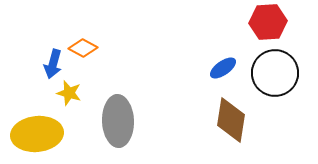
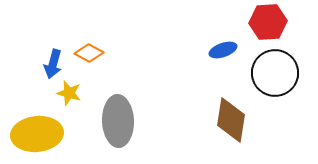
orange diamond: moved 6 px right, 5 px down
blue ellipse: moved 18 px up; rotated 16 degrees clockwise
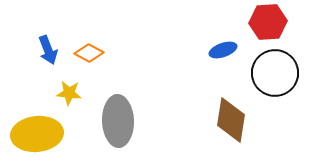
blue arrow: moved 5 px left, 14 px up; rotated 36 degrees counterclockwise
yellow star: rotated 10 degrees counterclockwise
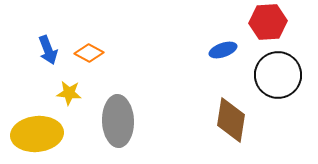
black circle: moved 3 px right, 2 px down
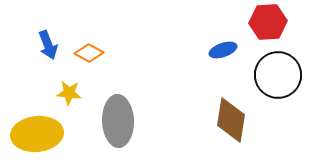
blue arrow: moved 5 px up
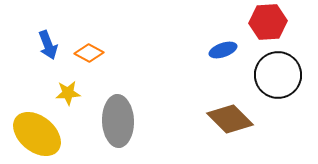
yellow star: moved 1 px left; rotated 10 degrees counterclockwise
brown diamond: moved 1 px left, 1 px up; rotated 54 degrees counterclockwise
yellow ellipse: rotated 45 degrees clockwise
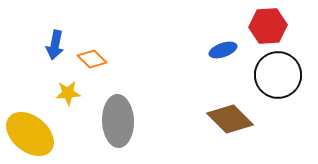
red hexagon: moved 4 px down
blue arrow: moved 7 px right; rotated 32 degrees clockwise
orange diamond: moved 3 px right, 6 px down; rotated 16 degrees clockwise
yellow ellipse: moved 7 px left
